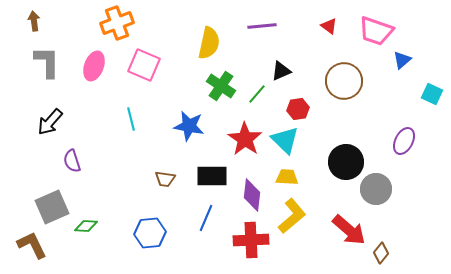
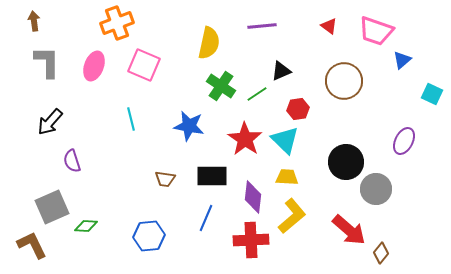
green line: rotated 15 degrees clockwise
purple diamond: moved 1 px right, 2 px down
blue hexagon: moved 1 px left, 3 px down
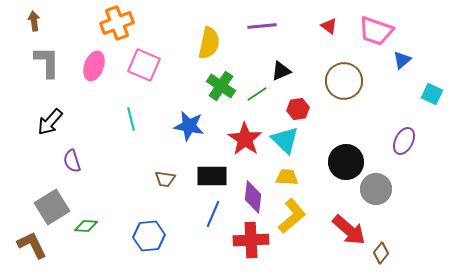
gray square: rotated 8 degrees counterclockwise
blue line: moved 7 px right, 4 px up
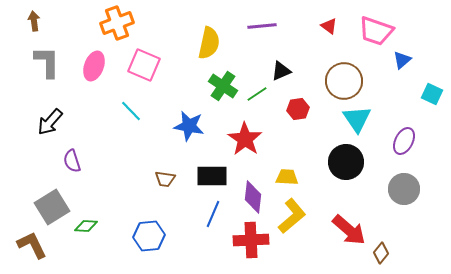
green cross: moved 2 px right
cyan line: moved 8 px up; rotated 30 degrees counterclockwise
cyan triangle: moved 72 px right, 21 px up; rotated 12 degrees clockwise
gray circle: moved 28 px right
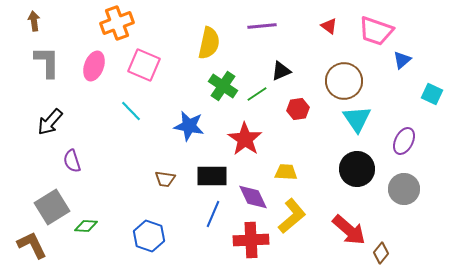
black circle: moved 11 px right, 7 px down
yellow trapezoid: moved 1 px left, 5 px up
purple diamond: rotated 32 degrees counterclockwise
blue hexagon: rotated 24 degrees clockwise
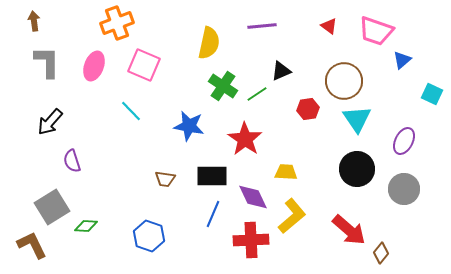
red hexagon: moved 10 px right
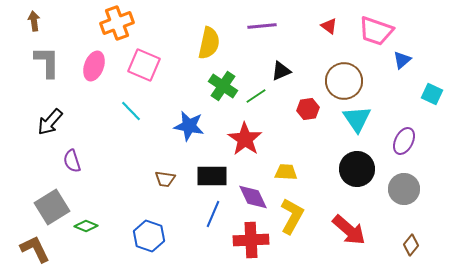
green line: moved 1 px left, 2 px down
yellow L-shape: rotated 21 degrees counterclockwise
green diamond: rotated 20 degrees clockwise
brown L-shape: moved 3 px right, 4 px down
brown diamond: moved 30 px right, 8 px up
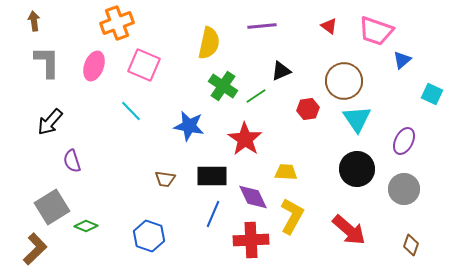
brown diamond: rotated 20 degrees counterclockwise
brown L-shape: rotated 72 degrees clockwise
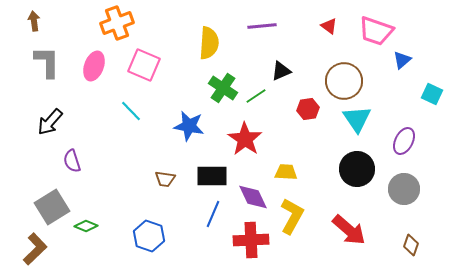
yellow semicircle: rotated 8 degrees counterclockwise
green cross: moved 2 px down
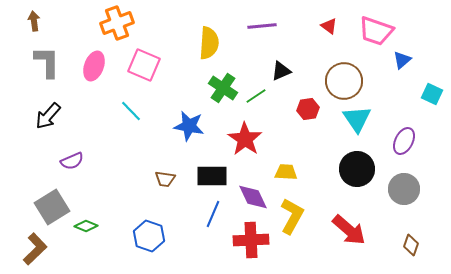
black arrow: moved 2 px left, 6 px up
purple semicircle: rotated 95 degrees counterclockwise
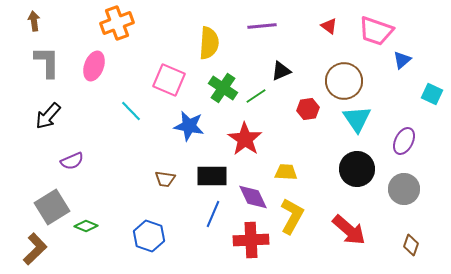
pink square: moved 25 px right, 15 px down
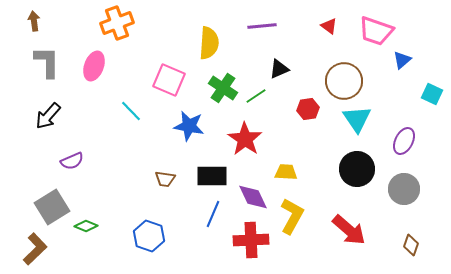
black triangle: moved 2 px left, 2 px up
